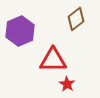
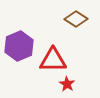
brown diamond: rotated 70 degrees clockwise
purple hexagon: moved 1 px left, 15 px down
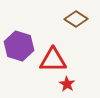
purple hexagon: rotated 20 degrees counterclockwise
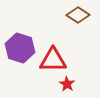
brown diamond: moved 2 px right, 4 px up
purple hexagon: moved 1 px right, 2 px down
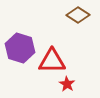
red triangle: moved 1 px left, 1 px down
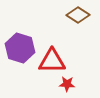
red star: rotated 28 degrees counterclockwise
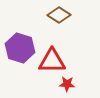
brown diamond: moved 19 px left
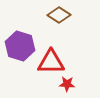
purple hexagon: moved 2 px up
red triangle: moved 1 px left, 1 px down
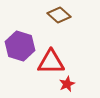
brown diamond: rotated 10 degrees clockwise
red star: rotated 28 degrees counterclockwise
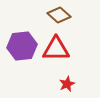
purple hexagon: moved 2 px right; rotated 24 degrees counterclockwise
red triangle: moved 5 px right, 13 px up
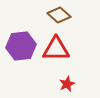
purple hexagon: moved 1 px left
